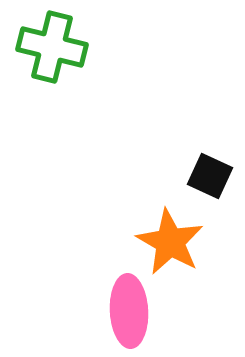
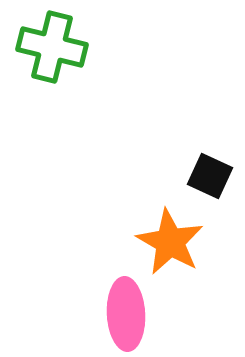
pink ellipse: moved 3 px left, 3 px down
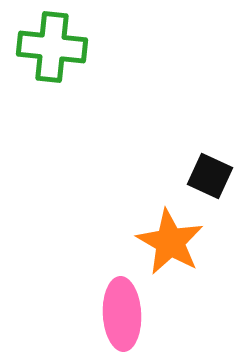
green cross: rotated 8 degrees counterclockwise
pink ellipse: moved 4 px left
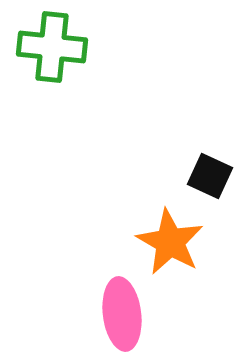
pink ellipse: rotated 4 degrees counterclockwise
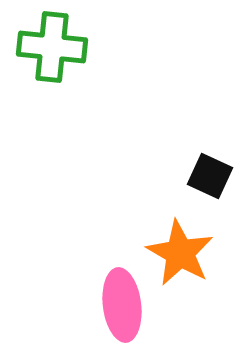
orange star: moved 10 px right, 11 px down
pink ellipse: moved 9 px up
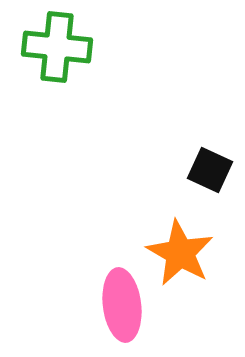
green cross: moved 5 px right
black square: moved 6 px up
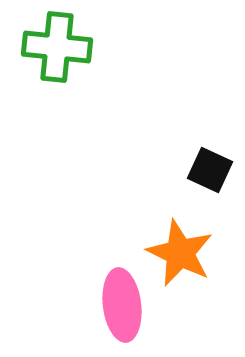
orange star: rotated 4 degrees counterclockwise
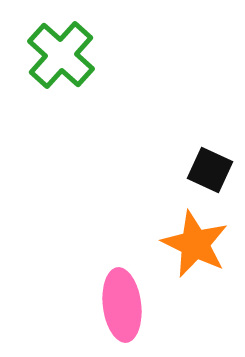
green cross: moved 4 px right, 8 px down; rotated 36 degrees clockwise
orange star: moved 15 px right, 9 px up
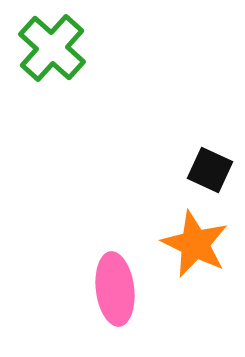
green cross: moved 9 px left, 7 px up
pink ellipse: moved 7 px left, 16 px up
